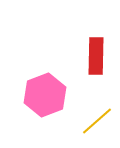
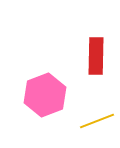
yellow line: rotated 20 degrees clockwise
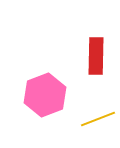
yellow line: moved 1 px right, 2 px up
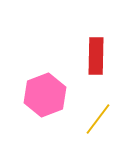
yellow line: rotated 32 degrees counterclockwise
